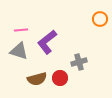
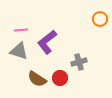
brown semicircle: rotated 48 degrees clockwise
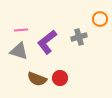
gray cross: moved 25 px up
brown semicircle: rotated 12 degrees counterclockwise
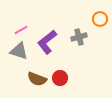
pink line: rotated 24 degrees counterclockwise
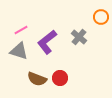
orange circle: moved 1 px right, 2 px up
gray cross: rotated 35 degrees counterclockwise
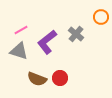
gray cross: moved 3 px left, 3 px up
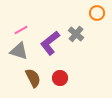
orange circle: moved 4 px left, 4 px up
purple L-shape: moved 3 px right, 1 px down
brown semicircle: moved 4 px left, 1 px up; rotated 138 degrees counterclockwise
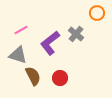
gray triangle: moved 1 px left, 4 px down
brown semicircle: moved 2 px up
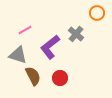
pink line: moved 4 px right
purple L-shape: moved 4 px down
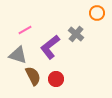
red circle: moved 4 px left, 1 px down
